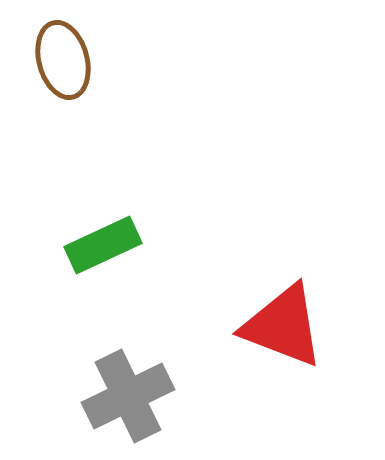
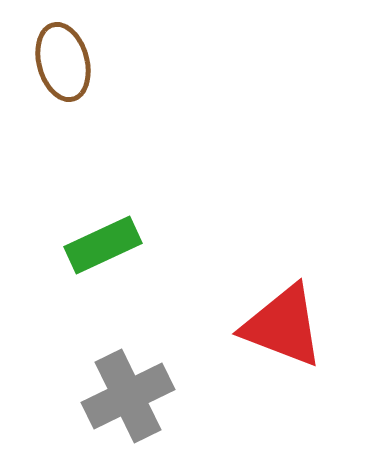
brown ellipse: moved 2 px down
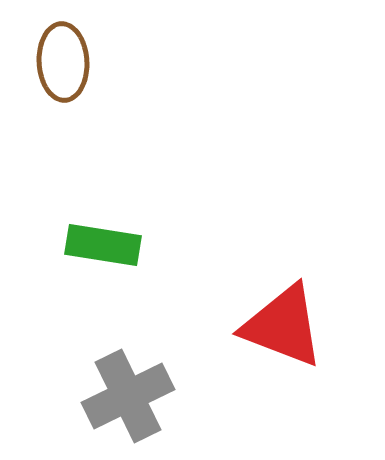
brown ellipse: rotated 12 degrees clockwise
green rectangle: rotated 34 degrees clockwise
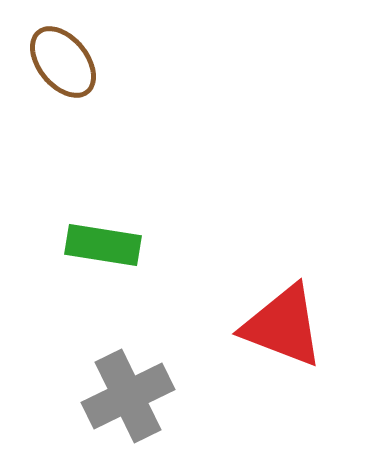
brown ellipse: rotated 36 degrees counterclockwise
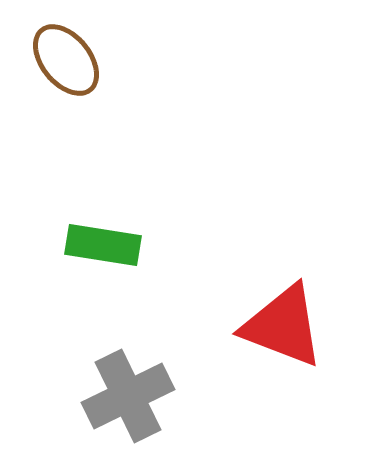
brown ellipse: moved 3 px right, 2 px up
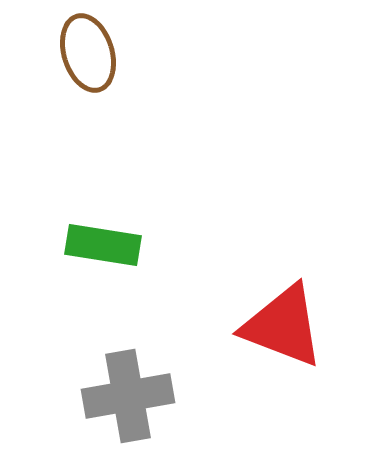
brown ellipse: moved 22 px right, 7 px up; rotated 22 degrees clockwise
gray cross: rotated 16 degrees clockwise
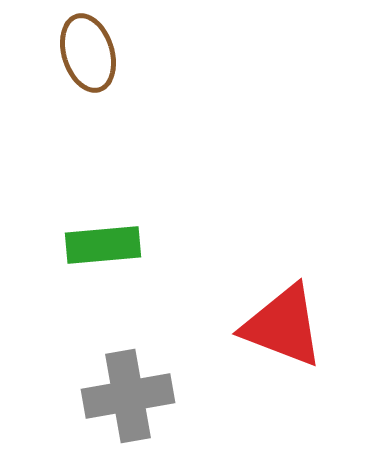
green rectangle: rotated 14 degrees counterclockwise
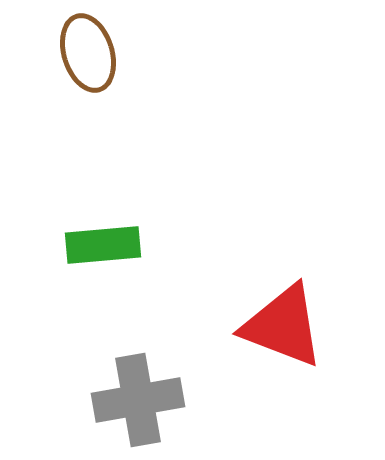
gray cross: moved 10 px right, 4 px down
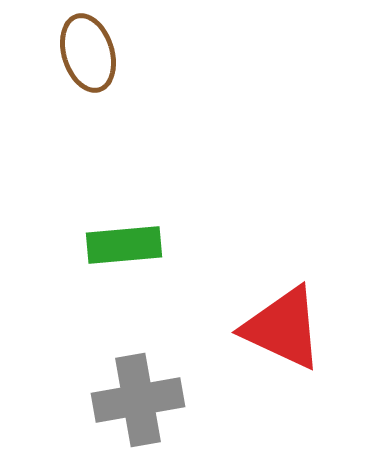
green rectangle: moved 21 px right
red triangle: moved 2 px down; rotated 4 degrees clockwise
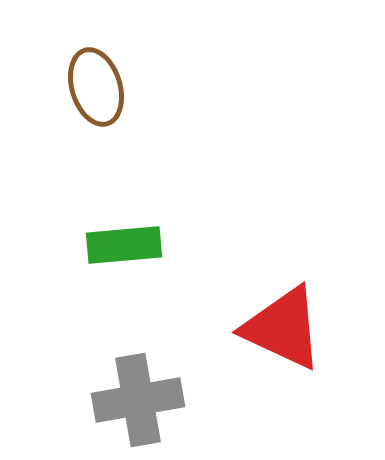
brown ellipse: moved 8 px right, 34 px down
